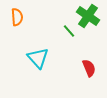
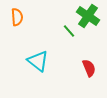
cyan triangle: moved 3 px down; rotated 10 degrees counterclockwise
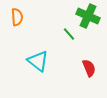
green cross: rotated 10 degrees counterclockwise
green line: moved 3 px down
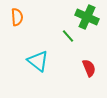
green cross: moved 1 px left, 1 px down
green line: moved 1 px left, 2 px down
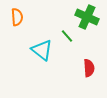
green line: moved 1 px left
cyan triangle: moved 4 px right, 11 px up
red semicircle: rotated 18 degrees clockwise
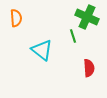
orange semicircle: moved 1 px left, 1 px down
green line: moved 6 px right; rotated 24 degrees clockwise
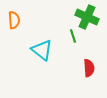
orange semicircle: moved 2 px left, 2 px down
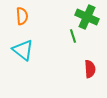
orange semicircle: moved 8 px right, 4 px up
cyan triangle: moved 19 px left
red semicircle: moved 1 px right, 1 px down
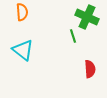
orange semicircle: moved 4 px up
